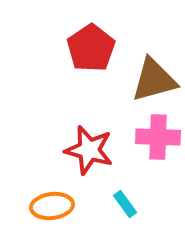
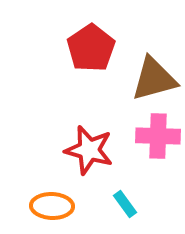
brown triangle: moved 1 px up
pink cross: moved 1 px up
orange ellipse: rotated 9 degrees clockwise
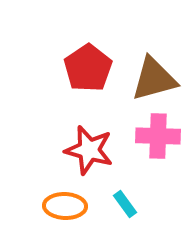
red pentagon: moved 3 px left, 20 px down
orange ellipse: moved 13 px right
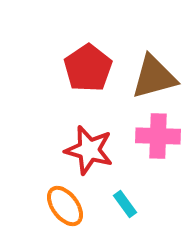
brown triangle: moved 2 px up
orange ellipse: rotated 51 degrees clockwise
